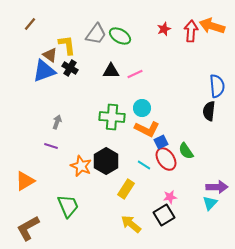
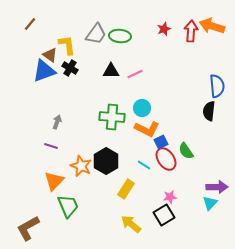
green ellipse: rotated 25 degrees counterclockwise
orange triangle: moved 29 px right; rotated 15 degrees counterclockwise
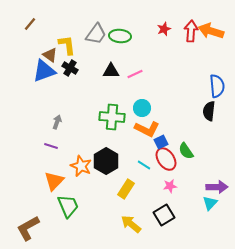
orange arrow: moved 1 px left, 5 px down
pink star: moved 11 px up
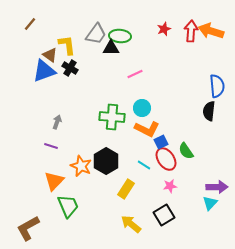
black triangle: moved 23 px up
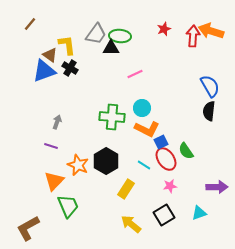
red arrow: moved 2 px right, 5 px down
blue semicircle: moved 7 px left; rotated 25 degrees counterclockwise
orange star: moved 3 px left, 1 px up
cyan triangle: moved 11 px left, 10 px down; rotated 28 degrees clockwise
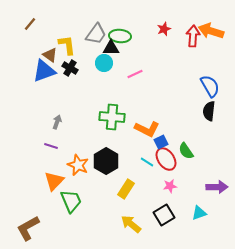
cyan circle: moved 38 px left, 45 px up
cyan line: moved 3 px right, 3 px up
green trapezoid: moved 3 px right, 5 px up
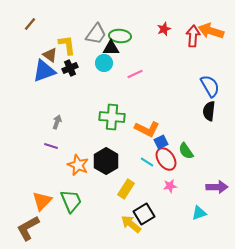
black cross: rotated 35 degrees clockwise
orange triangle: moved 12 px left, 20 px down
black square: moved 20 px left, 1 px up
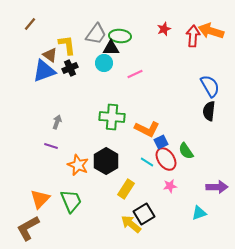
orange triangle: moved 2 px left, 2 px up
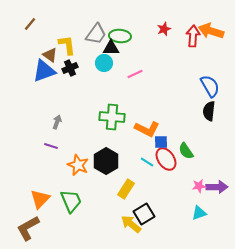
blue square: rotated 24 degrees clockwise
pink star: moved 29 px right
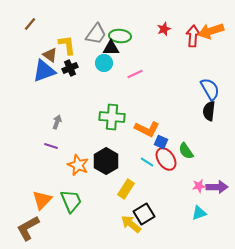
orange arrow: rotated 35 degrees counterclockwise
blue semicircle: moved 3 px down
blue square: rotated 24 degrees clockwise
orange triangle: moved 2 px right, 1 px down
